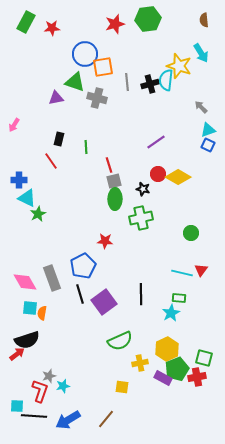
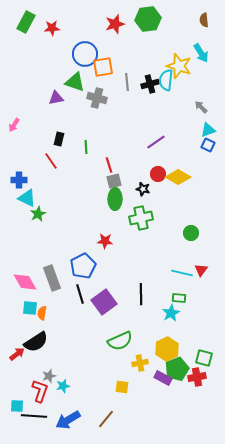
black semicircle at (27, 340): moved 9 px right, 2 px down; rotated 15 degrees counterclockwise
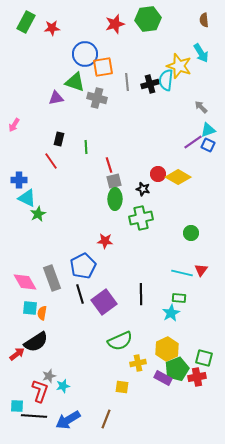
purple line at (156, 142): moved 37 px right
yellow cross at (140, 363): moved 2 px left
brown line at (106, 419): rotated 18 degrees counterclockwise
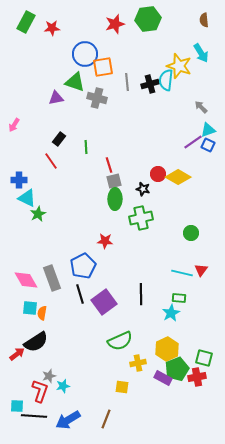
black rectangle at (59, 139): rotated 24 degrees clockwise
pink diamond at (25, 282): moved 1 px right, 2 px up
